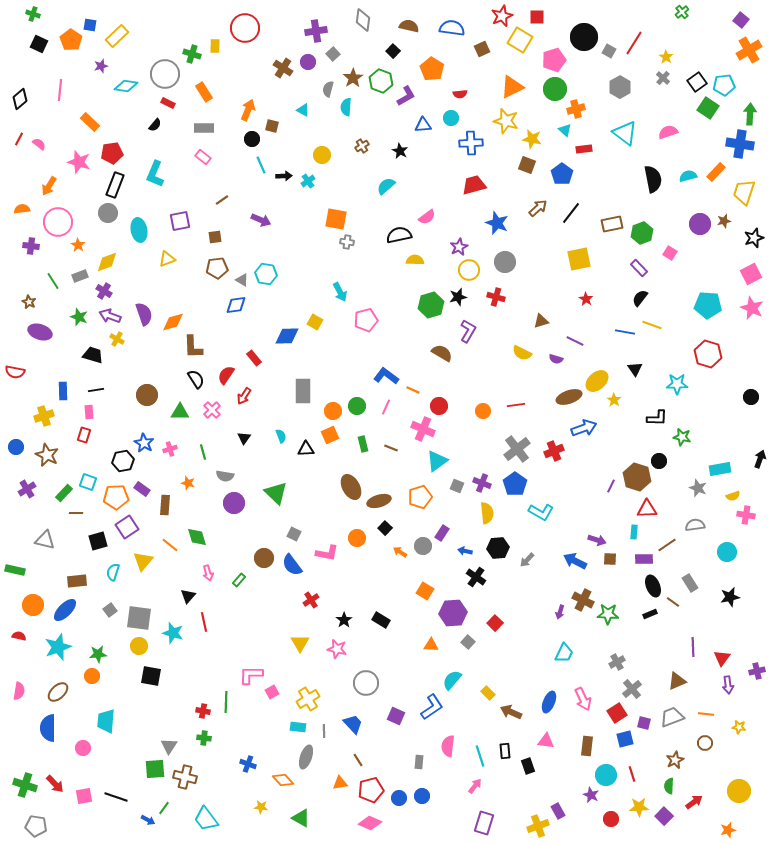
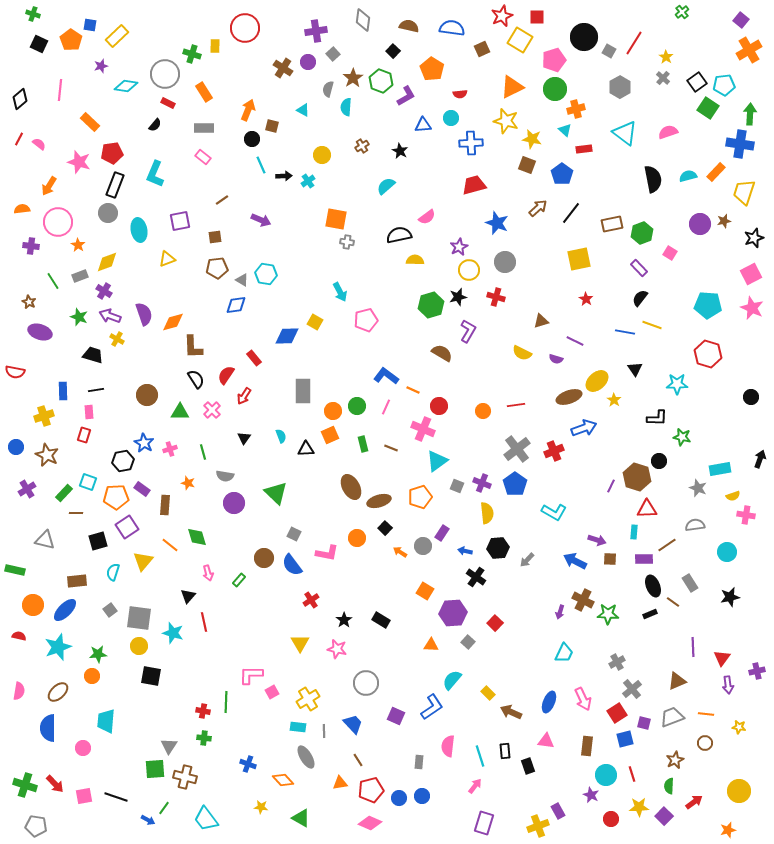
cyan L-shape at (541, 512): moved 13 px right
gray ellipse at (306, 757): rotated 50 degrees counterclockwise
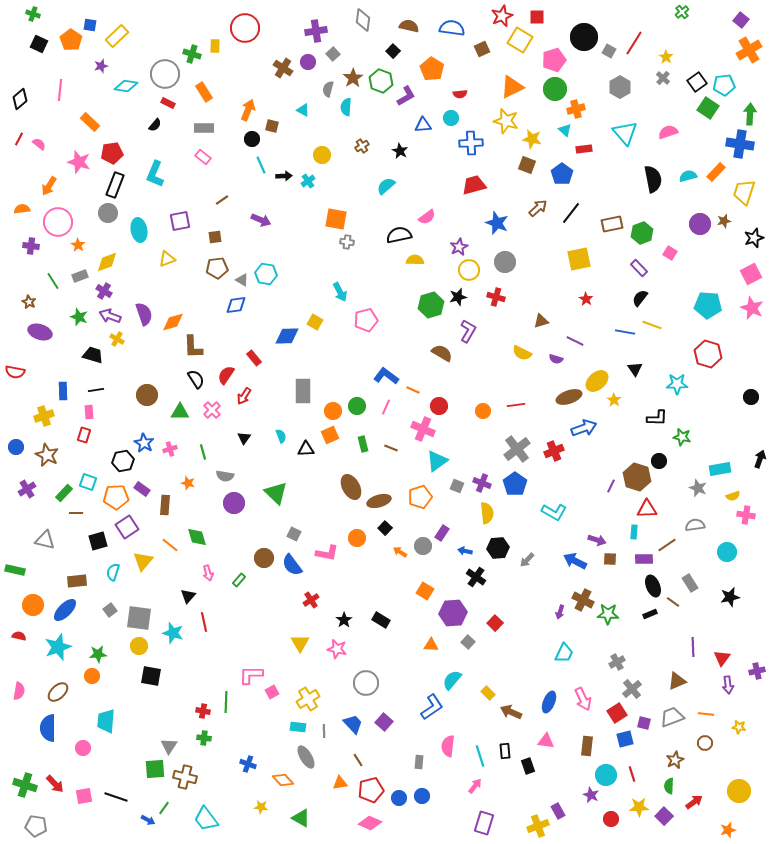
cyan triangle at (625, 133): rotated 12 degrees clockwise
purple square at (396, 716): moved 12 px left, 6 px down; rotated 18 degrees clockwise
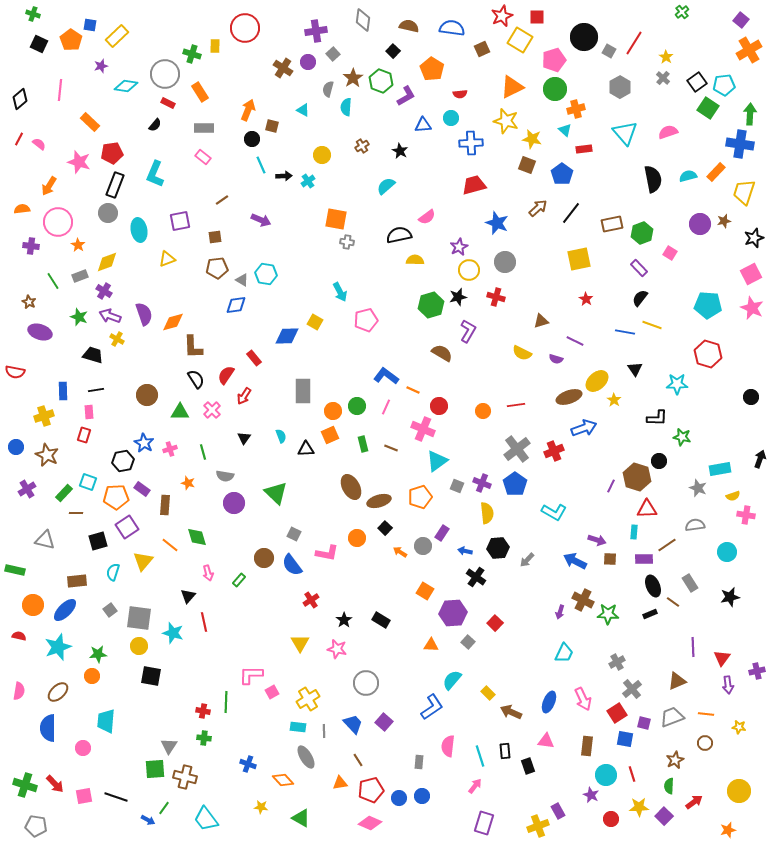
orange rectangle at (204, 92): moved 4 px left
blue square at (625, 739): rotated 24 degrees clockwise
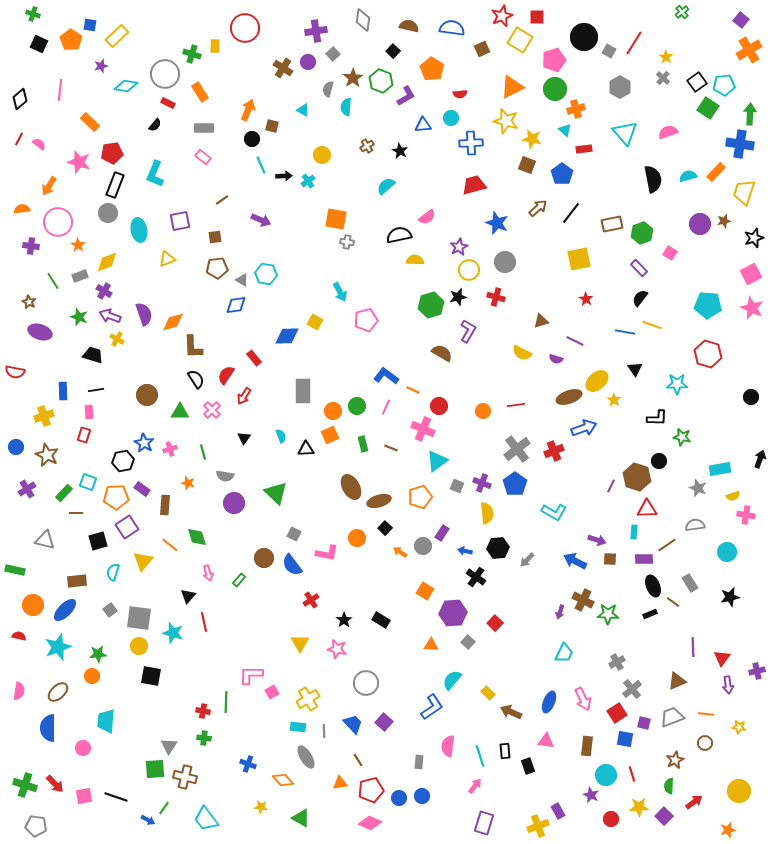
brown cross at (362, 146): moved 5 px right
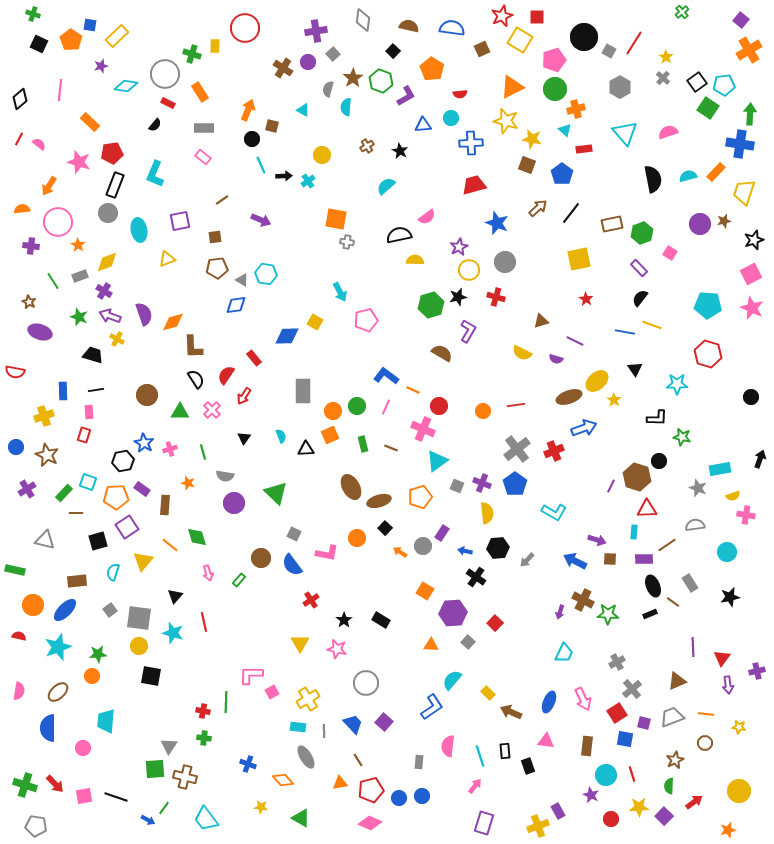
black star at (754, 238): moved 2 px down
brown circle at (264, 558): moved 3 px left
black triangle at (188, 596): moved 13 px left
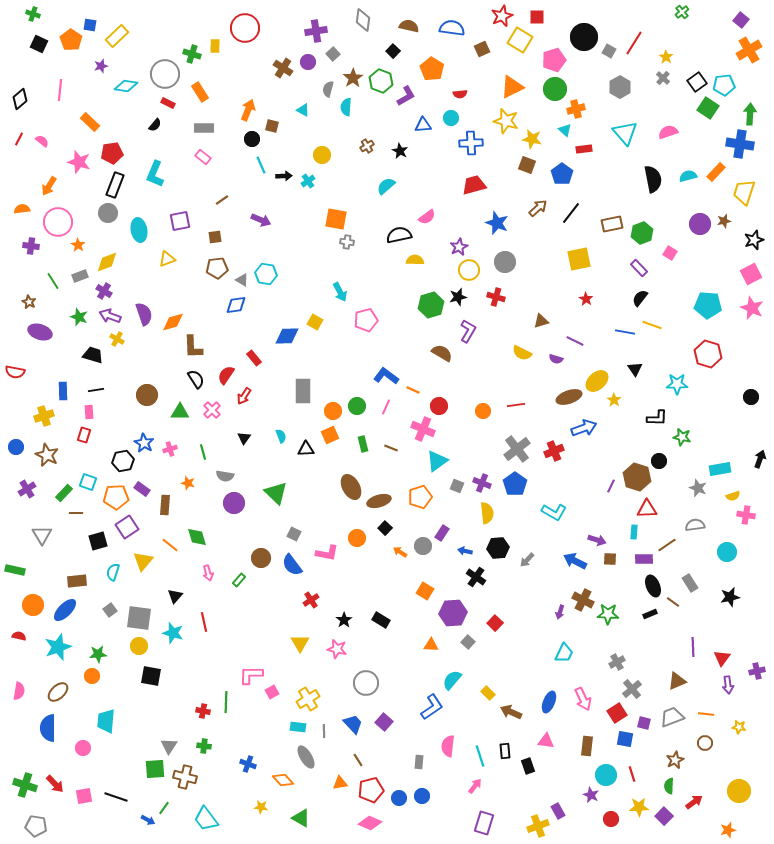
pink semicircle at (39, 144): moved 3 px right, 3 px up
gray triangle at (45, 540): moved 3 px left, 5 px up; rotated 45 degrees clockwise
green cross at (204, 738): moved 8 px down
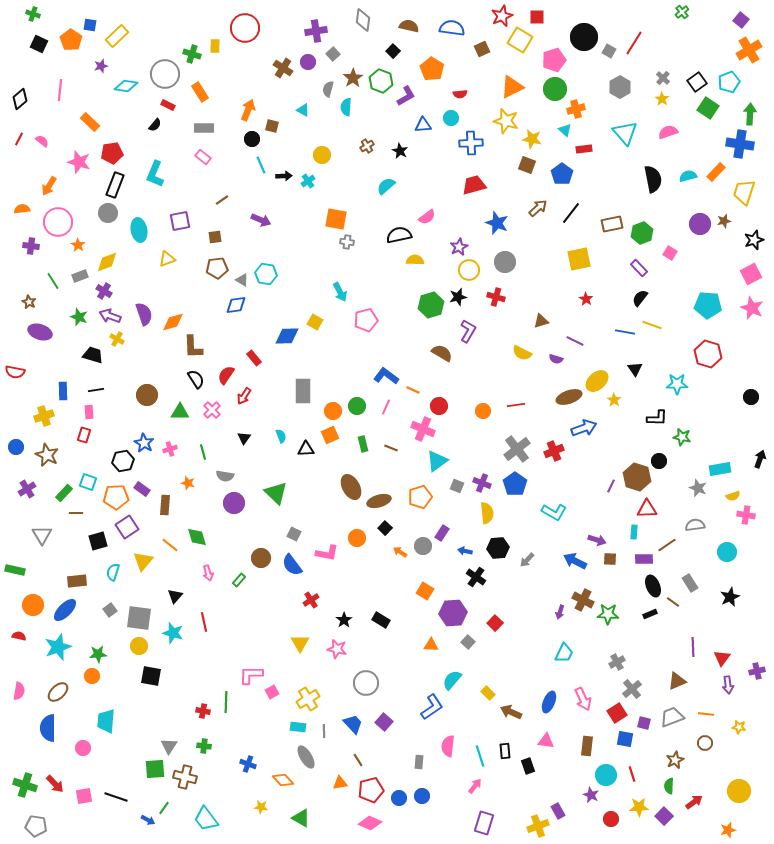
yellow star at (666, 57): moved 4 px left, 42 px down
cyan pentagon at (724, 85): moved 5 px right, 3 px up; rotated 15 degrees counterclockwise
red rectangle at (168, 103): moved 2 px down
black star at (730, 597): rotated 12 degrees counterclockwise
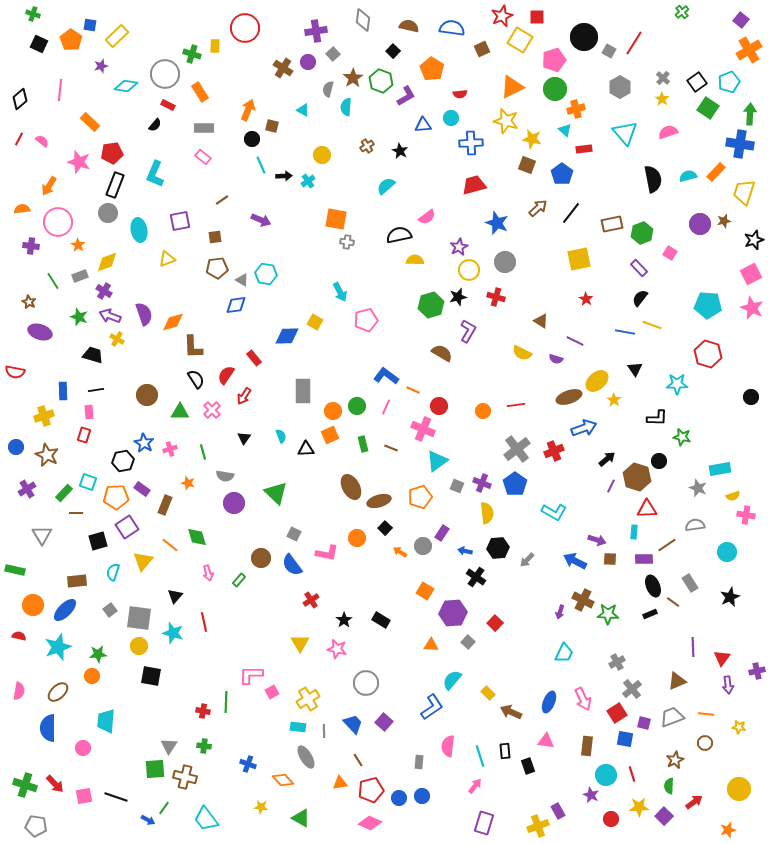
brown triangle at (541, 321): rotated 49 degrees clockwise
black arrow at (760, 459): moved 153 px left; rotated 30 degrees clockwise
brown rectangle at (165, 505): rotated 18 degrees clockwise
yellow circle at (739, 791): moved 2 px up
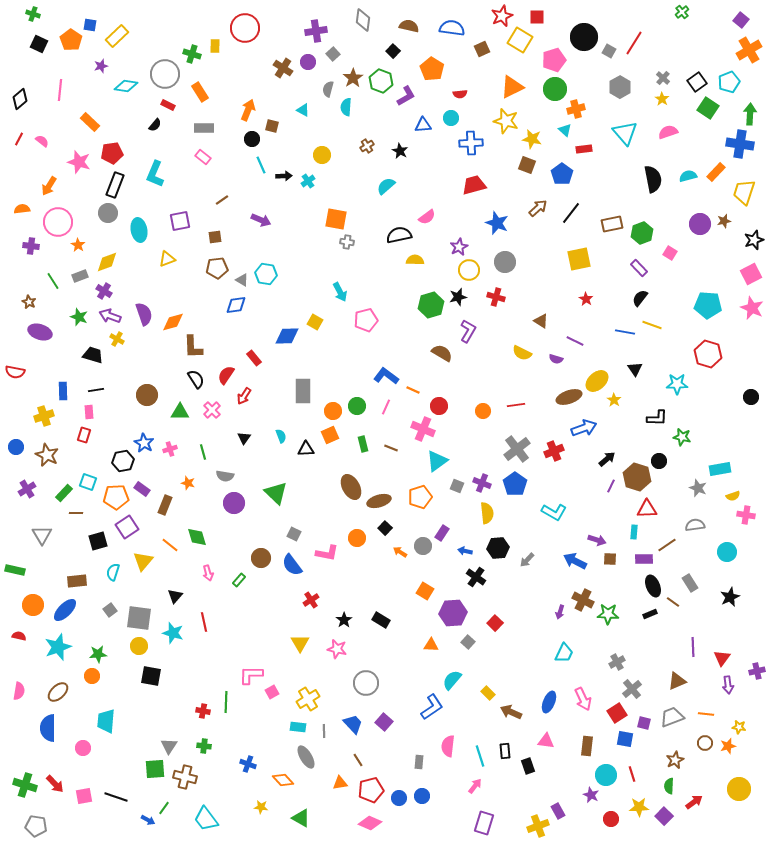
orange star at (728, 830): moved 84 px up
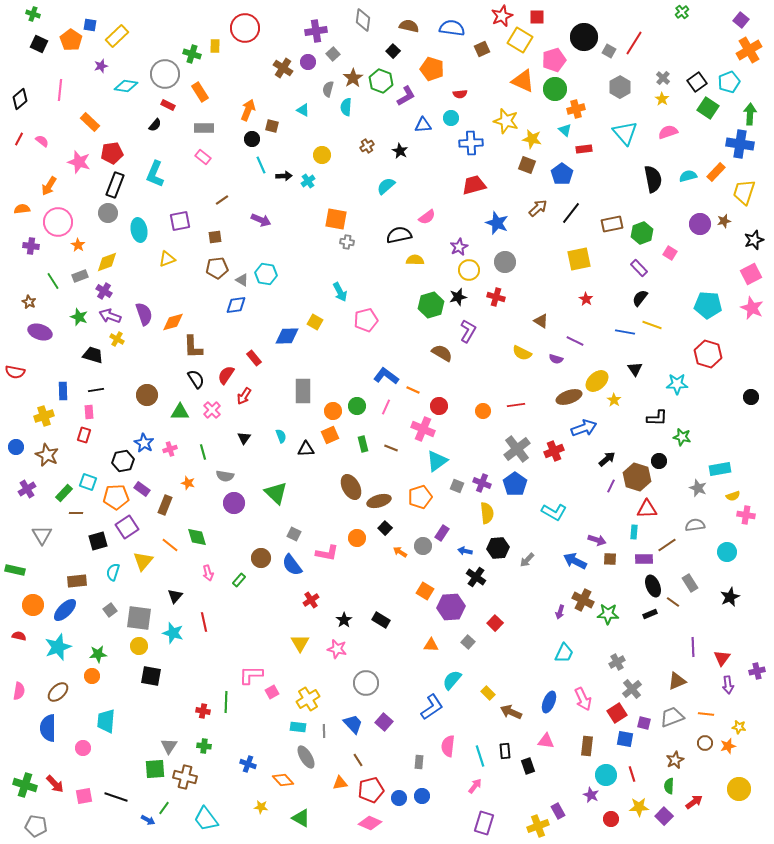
orange pentagon at (432, 69): rotated 15 degrees counterclockwise
orange triangle at (512, 87): moved 11 px right, 6 px up; rotated 50 degrees clockwise
purple hexagon at (453, 613): moved 2 px left, 6 px up
